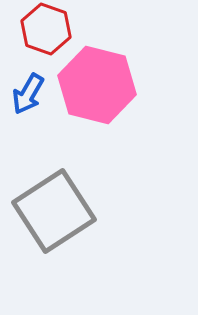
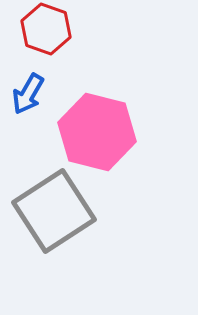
pink hexagon: moved 47 px down
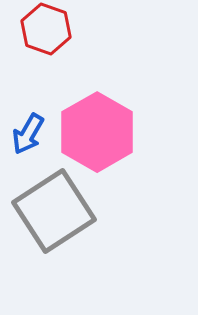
blue arrow: moved 40 px down
pink hexagon: rotated 16 degrees clockwise
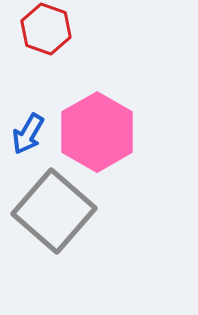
gray square: rotated 16 degrees counterclockwise
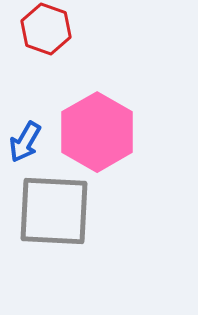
blue arrow: moved 3 px left, 8 px down
gray square: rotated 38 degrees counterclockwise
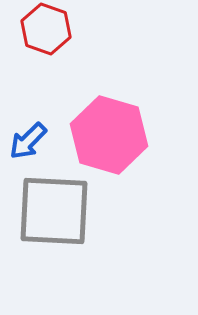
pink hexagon: moved 12 px right, 3 px down; rotated 14 degrees counterclockwise
blue arrow: moved 3 px right, 1 px up; rotated 15 degrees clockwise
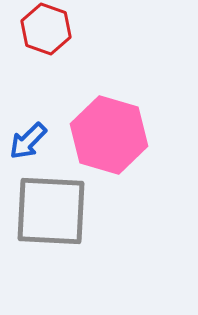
gray square: moved 3 px left
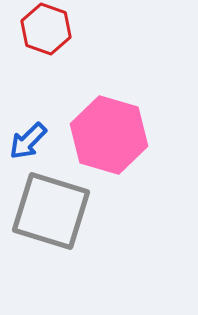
gray square: rotated 14 degrees clockwise
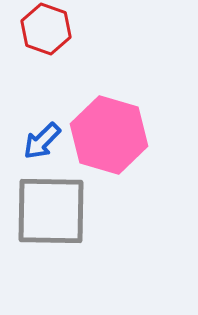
blue arrow: moved 14 px right
gray square: rotated 16 degrees counterclockwise
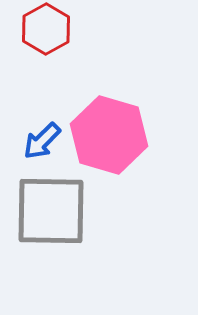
red hexagon: rotated 12 degrees clockwise
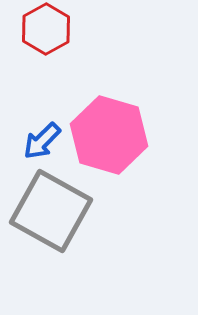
gray square: rotated 28 degrees clockwise
